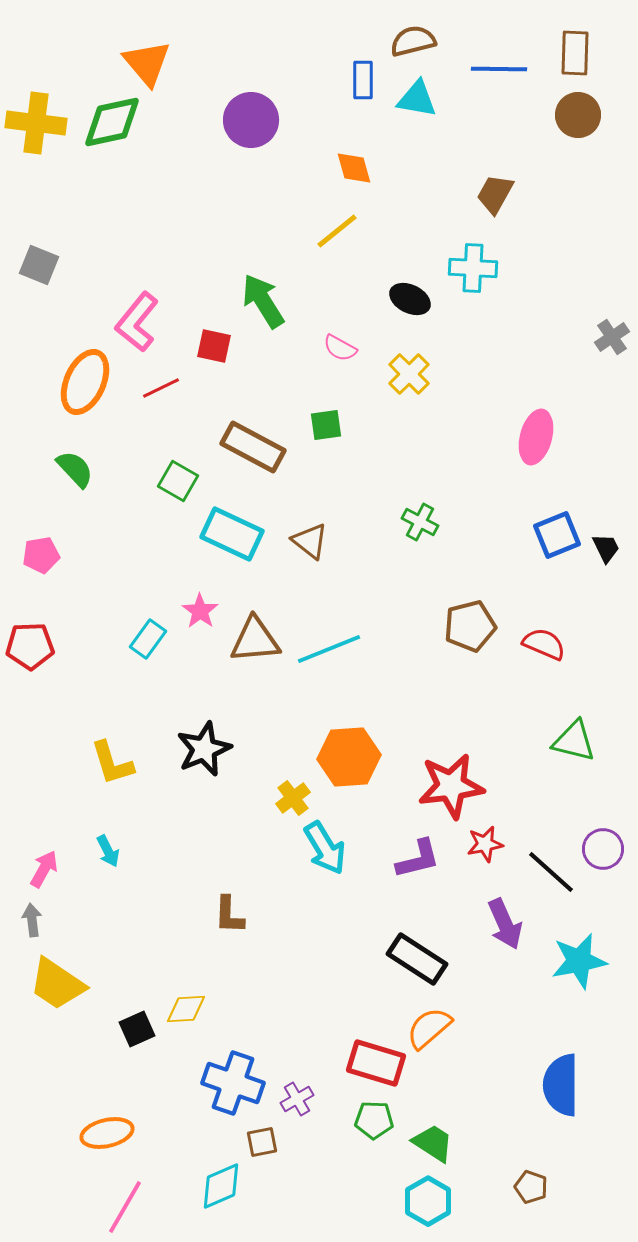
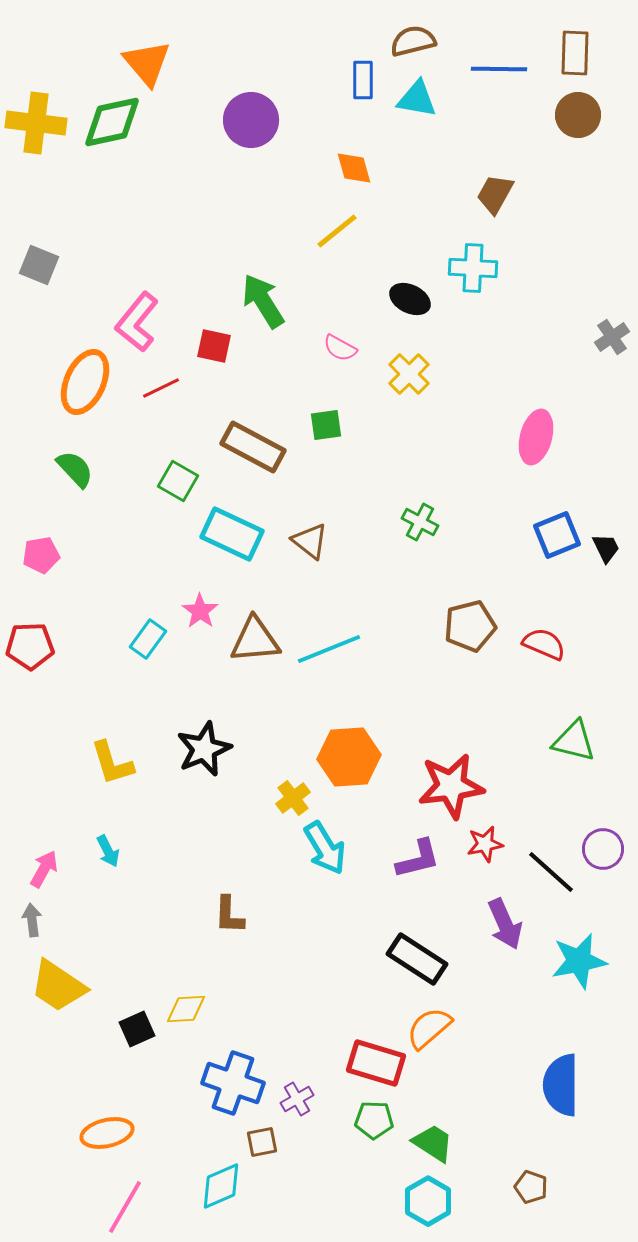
yellow trapezoid at (57, 984): moved 1 px right, 2 px down
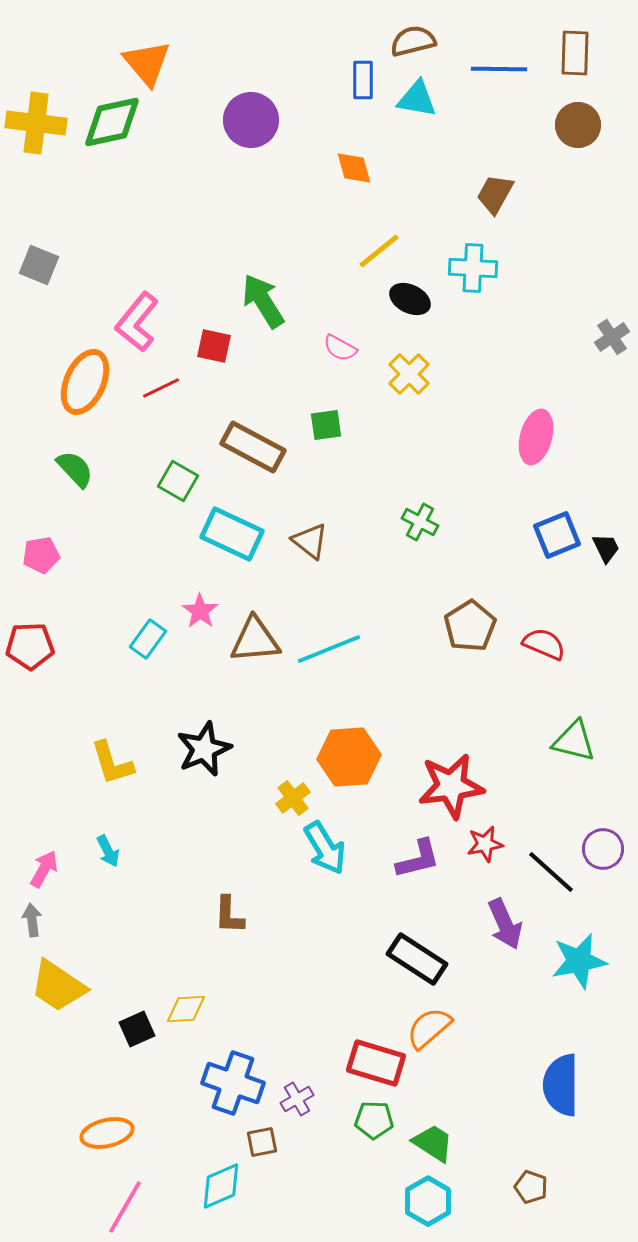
brown circle at (578, 115): moved 10 px down
yellow line at (337, 231): moved 42 px right, 20 px down
brown pentagon at (470, 626): rotated 18 degrees counterclockwise
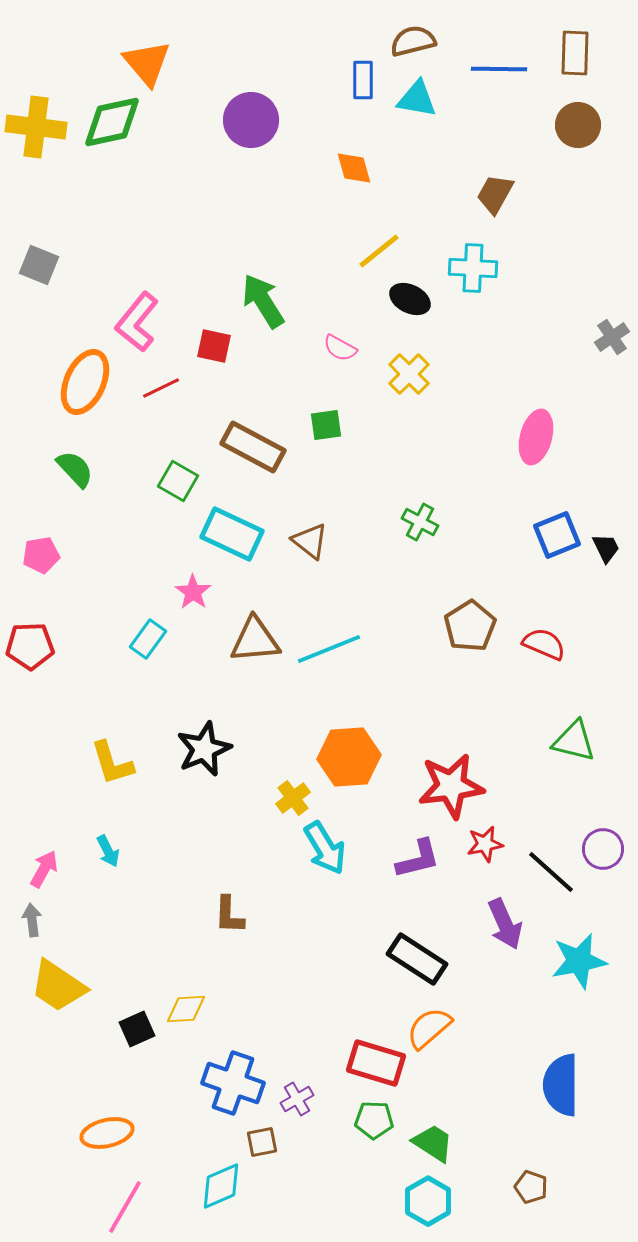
yellow cross at (36, 123): moved 4 px down
pink star at (200, 611): moved 7 px left, 19 px up
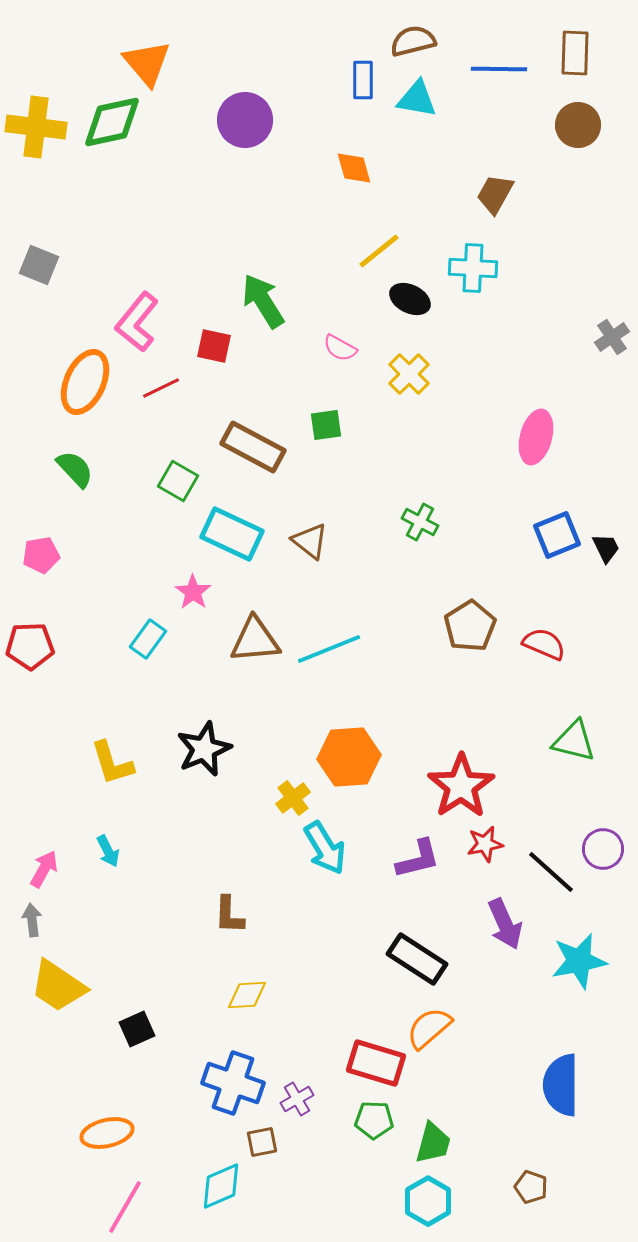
purple circle at (251, 120): moved 6 px left
red star at (451, 786): moved 10 px right; rotated 26 degrees counterclockwise
yellow diamond at (186, 1009): moved 61 px right, 14 px up
green trapezoid at (433, 1143): rotated 72 degrees clockwise
